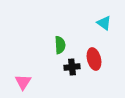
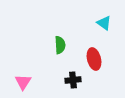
black cross: moved 1 px right, 13 px down
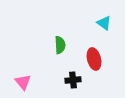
pink triangle: rotated 12 degrees counterclockwise
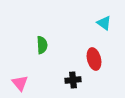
green semicircle: moved 18 px left
pink triangle: moved 3 px left, 1 px down
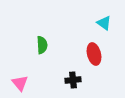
red ellipse: moved 5 px up
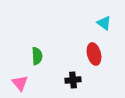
green semicircle: moved 5 px left, 11 px down
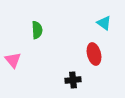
green semicircle: moved 26 px up
pink triangle: moved 7 px left, 23 px up
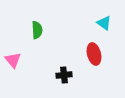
black cross: moved 9 px left, 5 px up
